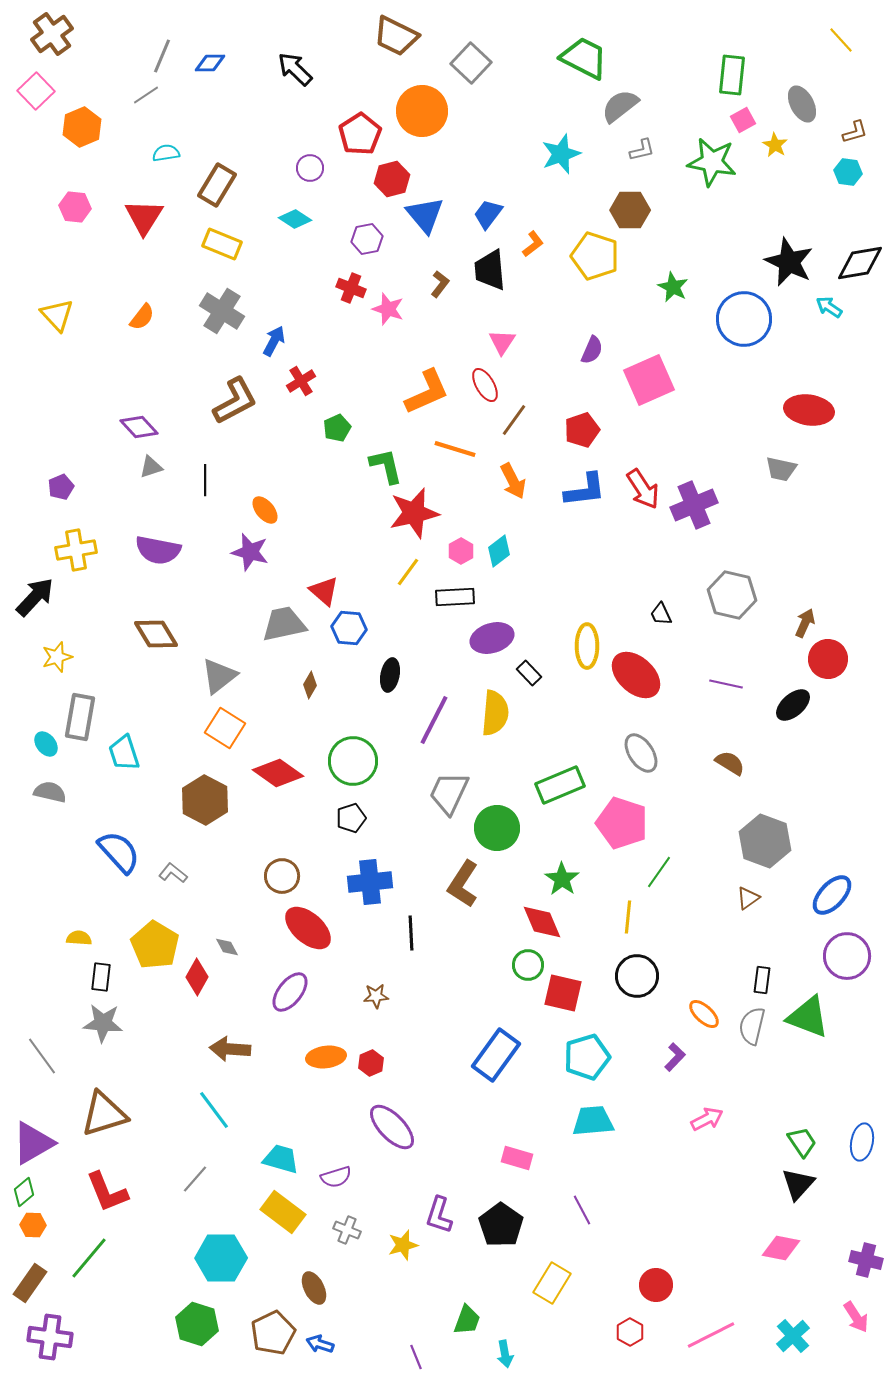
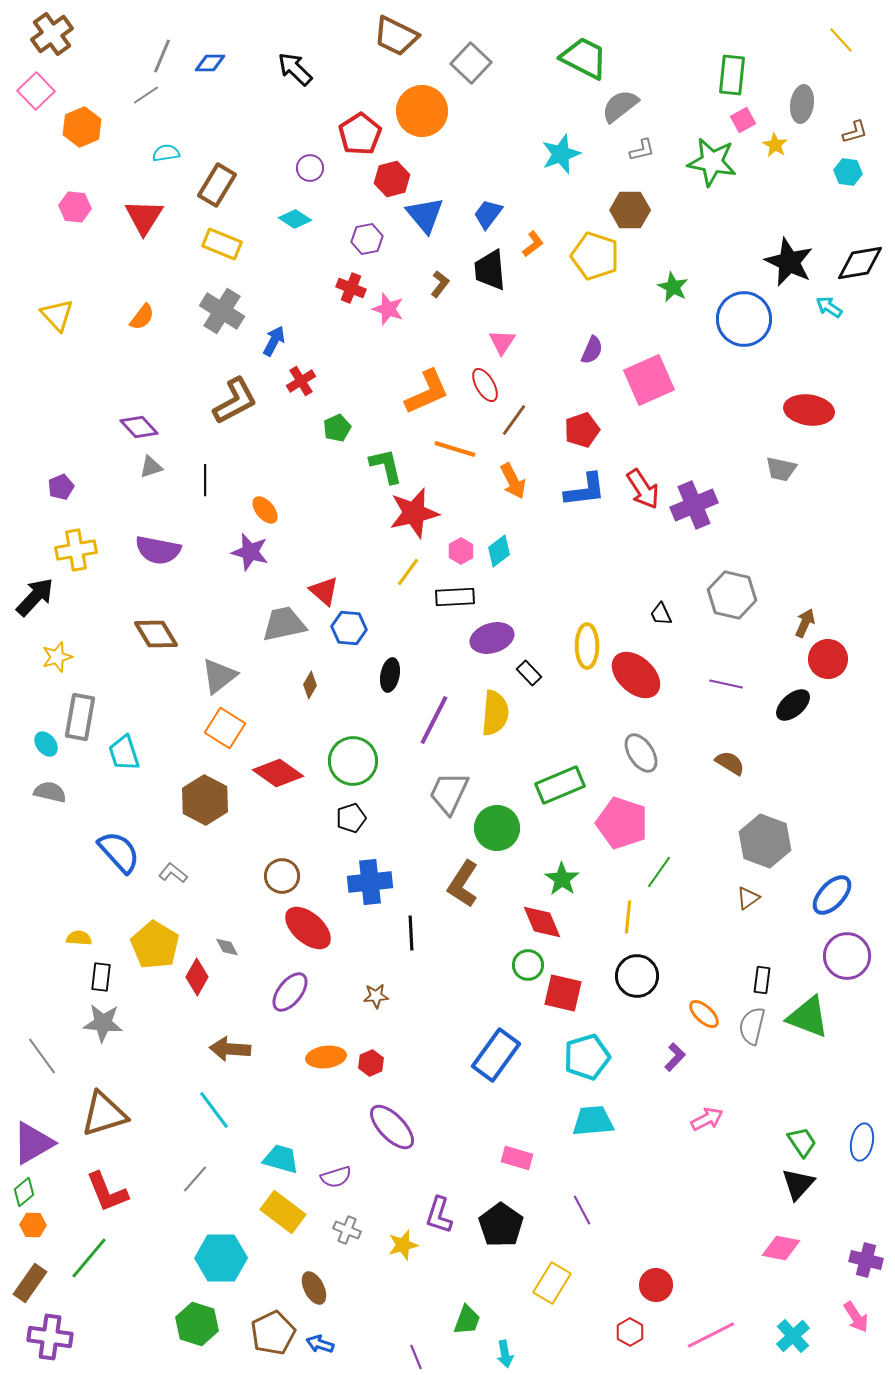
gray ellipse at (802, 104): rotated 36 degrees clockwise
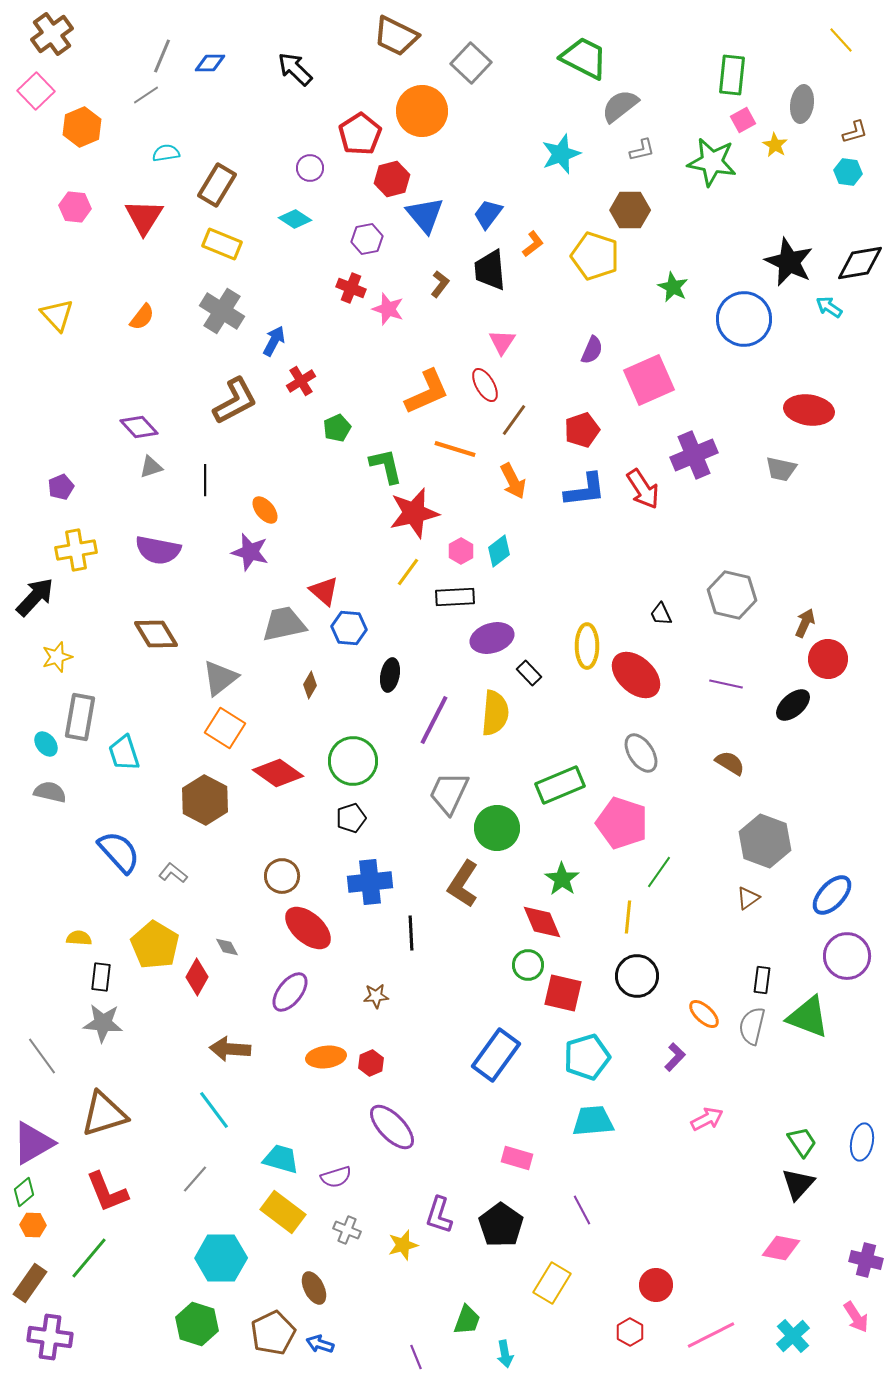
purple cross at (694, 505): moved 50 px up
gray triangle at (219, 676): moved 1 px right, 2 px down
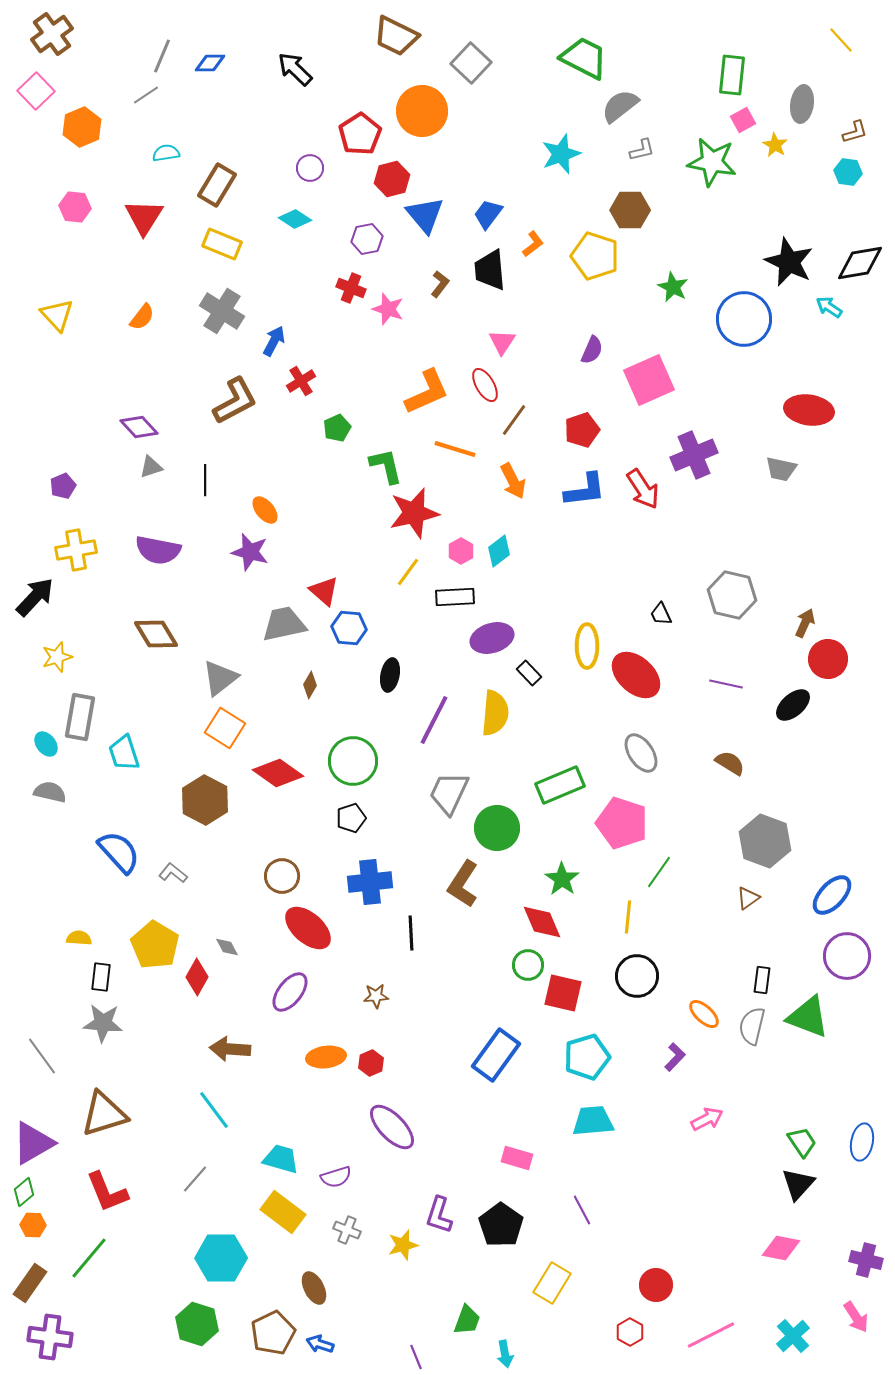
purple pentagon at (61, 487): moved 2 px right, 1 px up
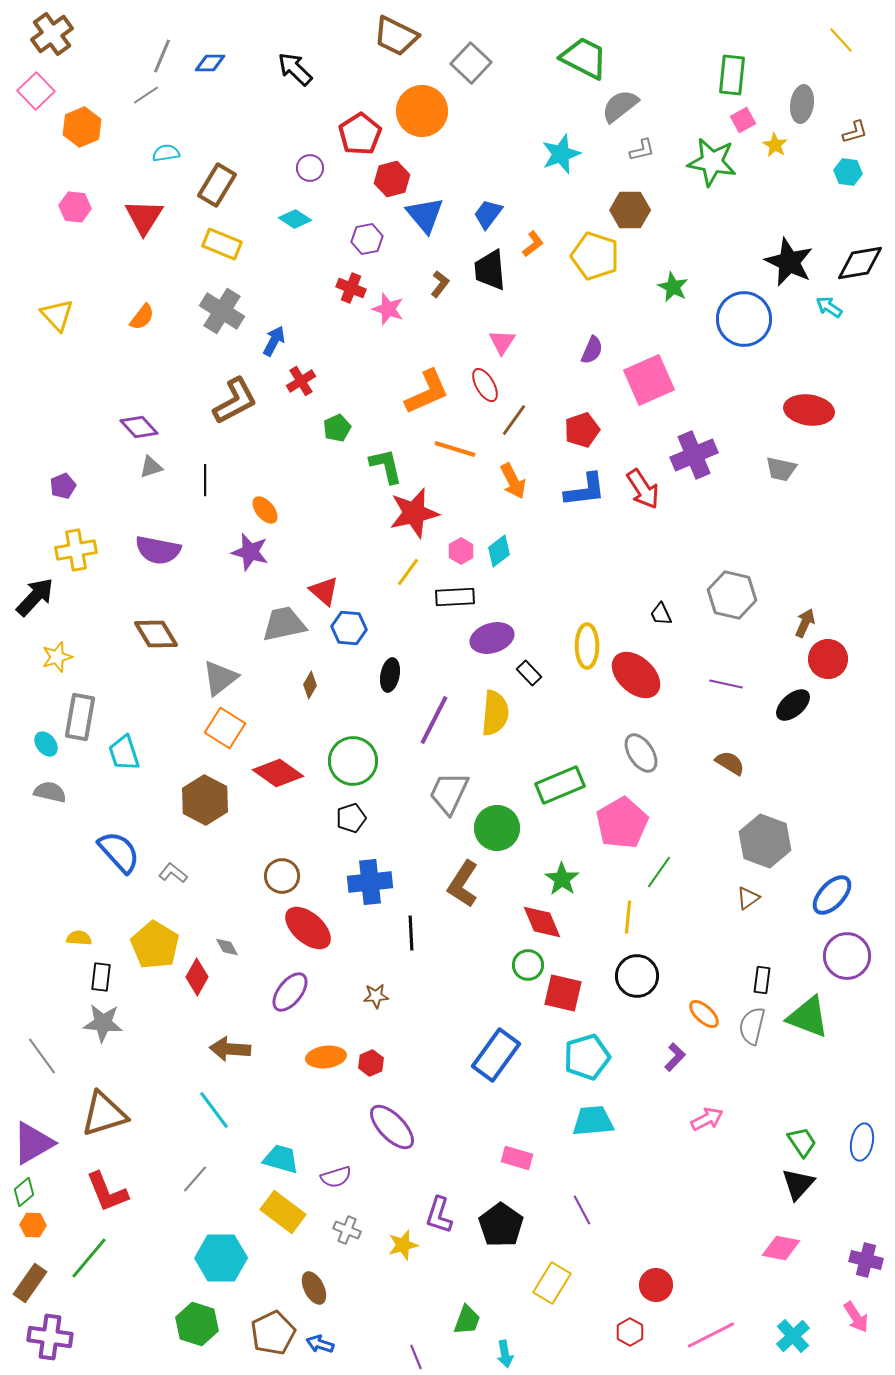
pink pentagon at (622, 823): rotated 24 degrees clockwise
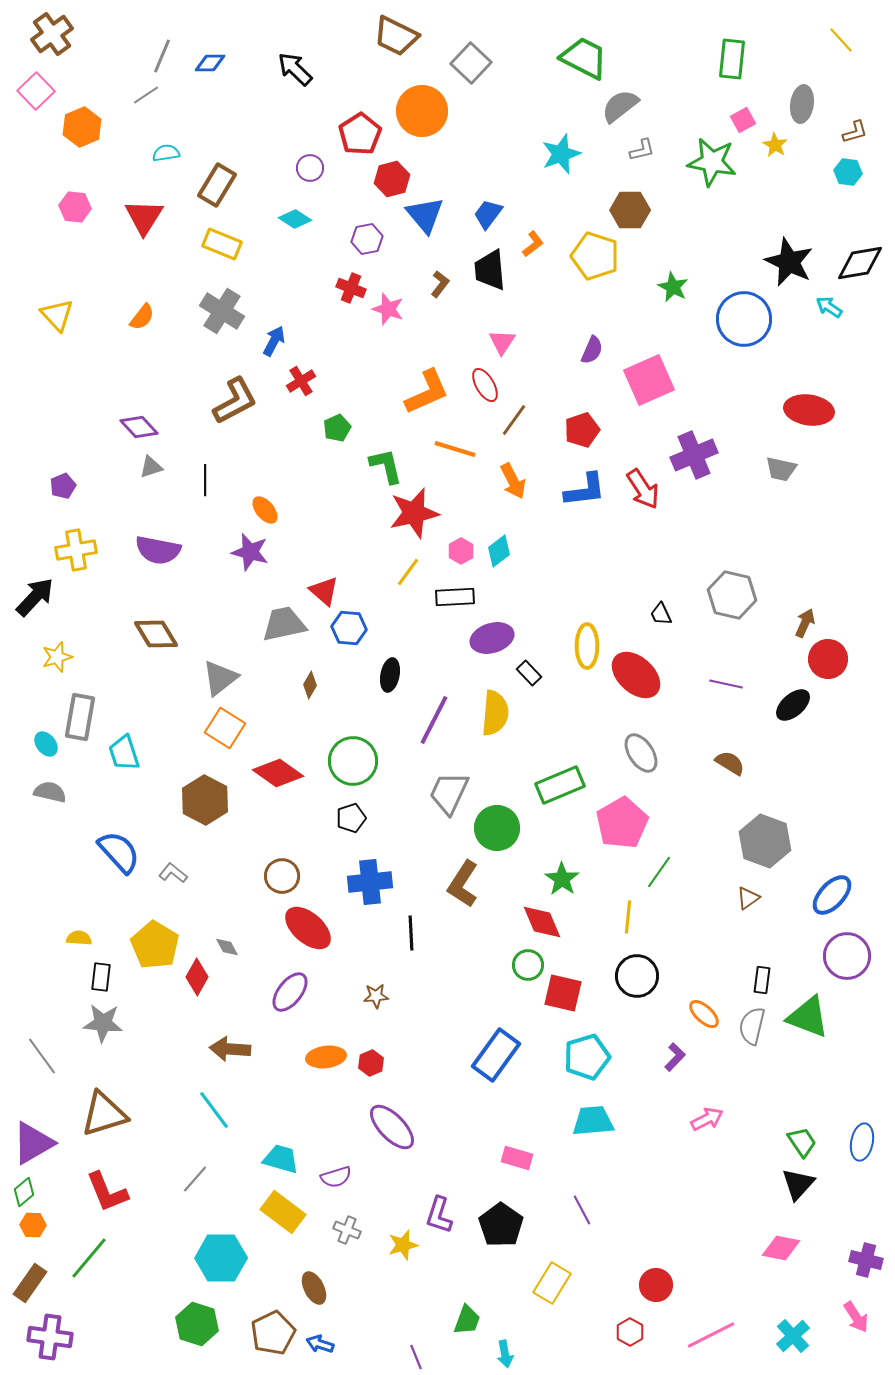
green rectangle at (732, 75): moved 16 px up
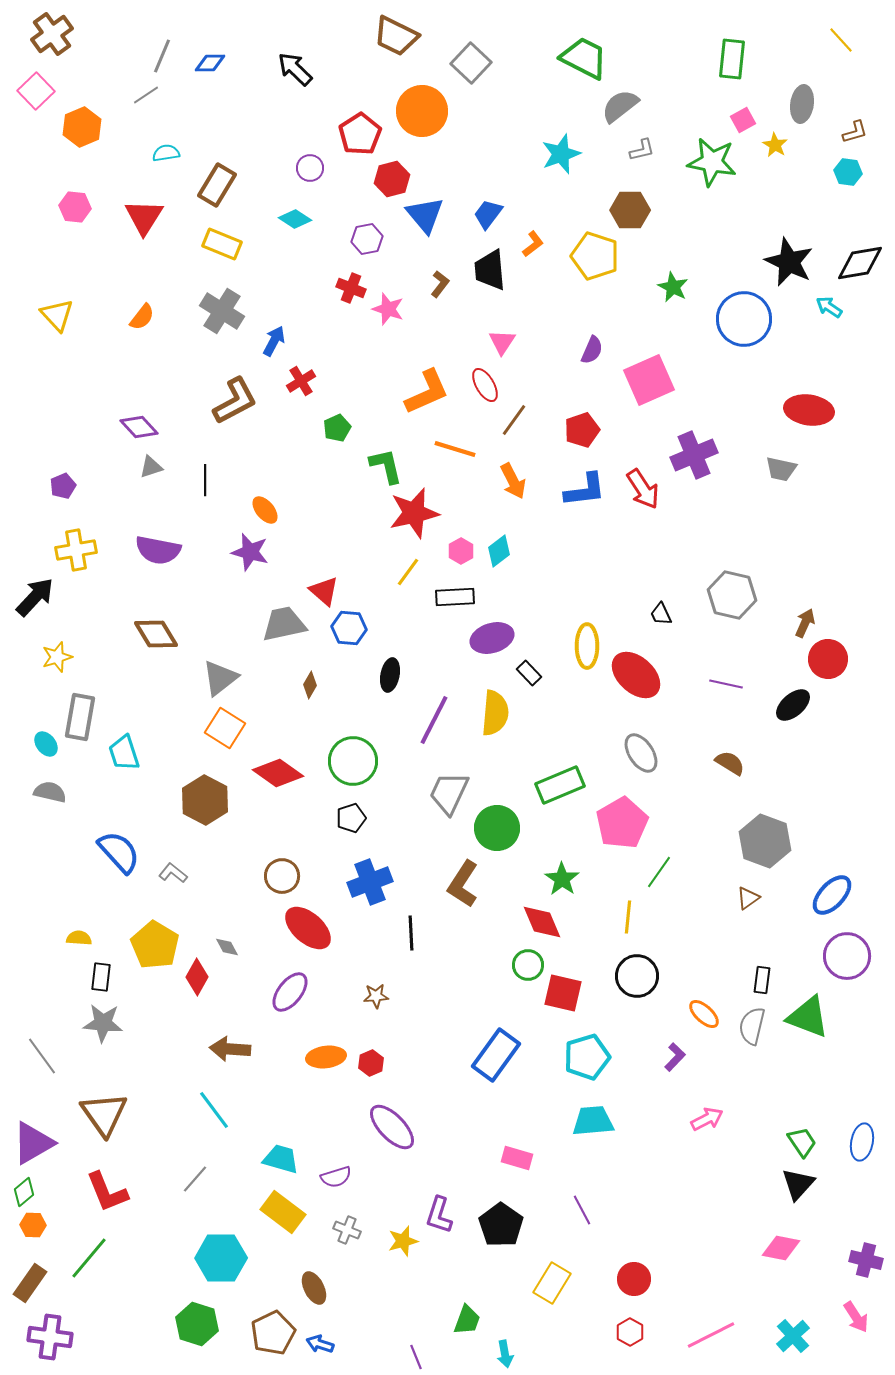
blue cross at (370, 882): rotated 15 degrees counterclockwise
brown triangle at (104, 1114): rotated 48 degrees counterclockwise
yellow star at (403, 1245): moved 4 px up
red circle at (656, 1285): moved 22 px left, 6 px up
